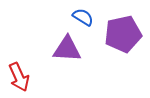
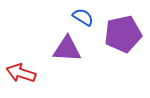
red arrow: moved 2 px right, 4 px up; rotated 132 degrees clockwise
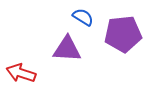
purple pentagon: rotated 6 degrees clockwise
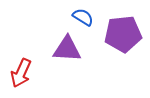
red arrow: rotated 84 degrees counterclockwise
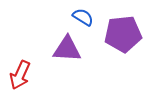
red arrow: moved 1 px left, 2 px down
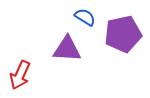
blue semicircle: moved 2 px right
purple pentagon: rotated 6 degrees counterclockwise
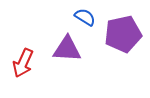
red arrow: moved 3 px right, 12 px up
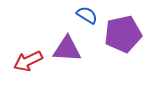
blue semicircle: moved 2 px right, 2 px up
red arrow: moved 5 px right, 2 px up; rotated 40 degrees clockwise
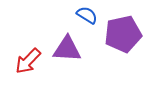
red arrow: rotated 20 degrees counterclockwise
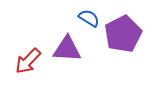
blue semicircle: moved 2 px right, 3 px down
purple pentagon: rotated 15 degrees counterclockwise
